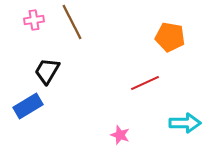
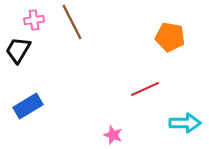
black trapezoid: moved 29 px left, 21 px up
red line: moved 6 px down
pink star: moved 7 px left
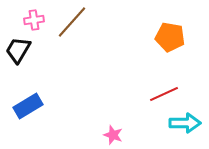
brown line: rotated 69 degrees clockwise
red line: moved 19 px right, 5 px down
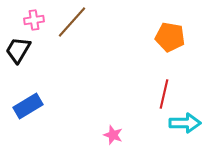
red line: rotated 52 degrees counterclockwise
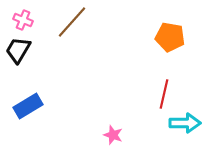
pink cross: moved 11 px left; rotated 30 degrees clockwise
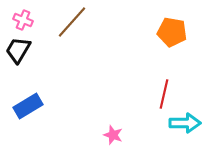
orange pentagon: moved 2 px right, 5 px up
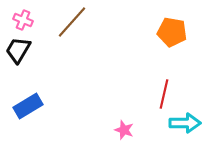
pink star: moved 11 px right, 5 px up
